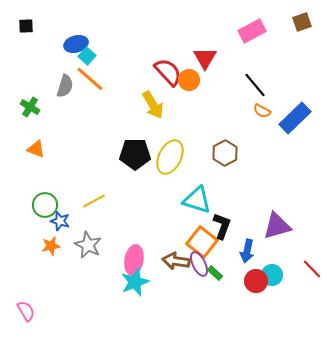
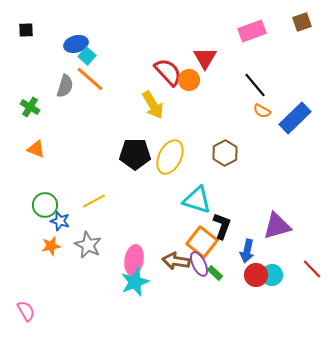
black square: moved 4 px down
pink rectangle: rotated 8 degrees clockwise
red circle: moved 6 px up
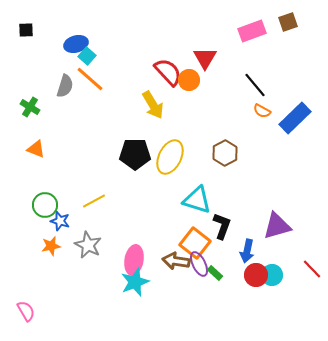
brown square: moved 14 px left
orange square: moved 7 px left, 1 px down
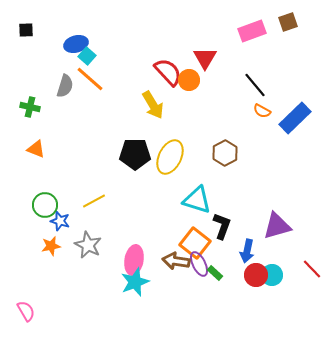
green cross: rotated 18 degrees counterclockwise
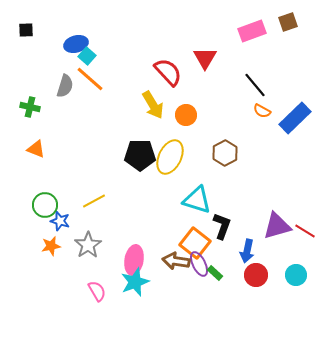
orange circle: moved 3 px left, 35 px down
black pentagon: moved 5 px right, 1 px down
gray star: rotated 12 degrees clockwise
red line: moved 7 px left, 38 px up; rotated 15 degrees counterclockwise
cyan circle: moved 24 px right
pink semicircle: moved 71 px right, 20 px up
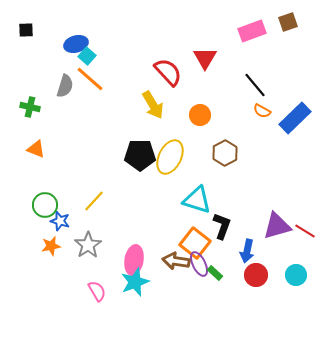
orange circle: moved 14 px right
yellow line: rotated 20 degrees counterclockwise
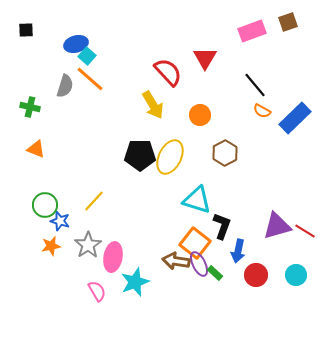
blue arrow: moved 9 px left
pink ellipse: moved 21 px left, 3 px up
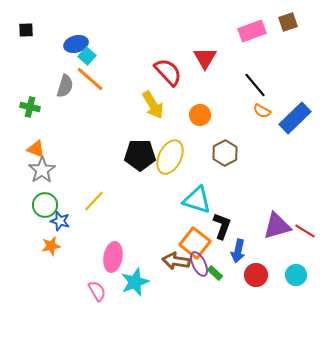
gray star: moved 46 px left, 75 px up
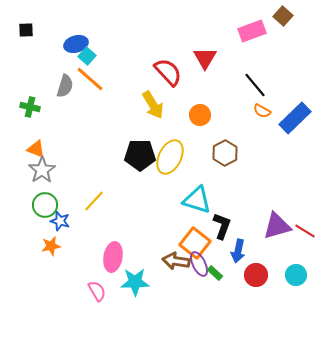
brown square: moved 5 px left, 6 px up; rotated 30 degrees counterclockwise
cyan star: rotated 20 degrees clockwise
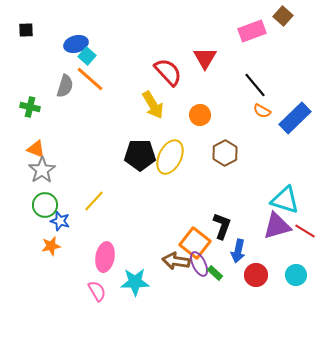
cyan triangle: moved 88 px right
pink ellipse: moved 8 px left
